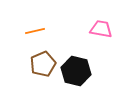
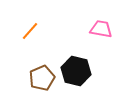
orange line: moved 5 px left; rotated 36 degrees counterclockwise
brown pentagon: moved 1 px left, 14 px down
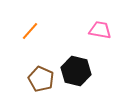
pink trapezoid: moved 1 px left, 1 px down
brown pentagon: moved 1 px left, 1 px down; rotated 25 degrees counterclockwise
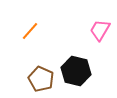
pink trapezoid: rotated 70 degrees counterclockwise
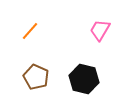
black hexagon: moved 8 px right, 8 px down
brown pentagon: moved 5 px left, 2 px up
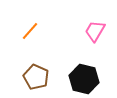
pink trapezoid: moved 5 px left, 1 px down
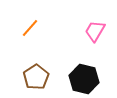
orange line: moved 3 px up
brown pentagon: rotated 15 degrees clockwise
